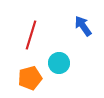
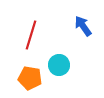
cyan circle: moved 2 px down
orange pentagon: rotated 25 degrees clockwise
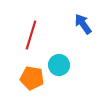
blue arrow: moved 2 px up
orange pentagon: moved 2 px right
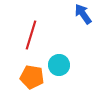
blue arrow: moved 10 px up
orange pentagon: moved 1 px up
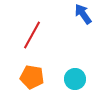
red line: moved 1 px right; rotated 12 degrees clockwise
cyan circle: moved 16 px right, 14 px down
